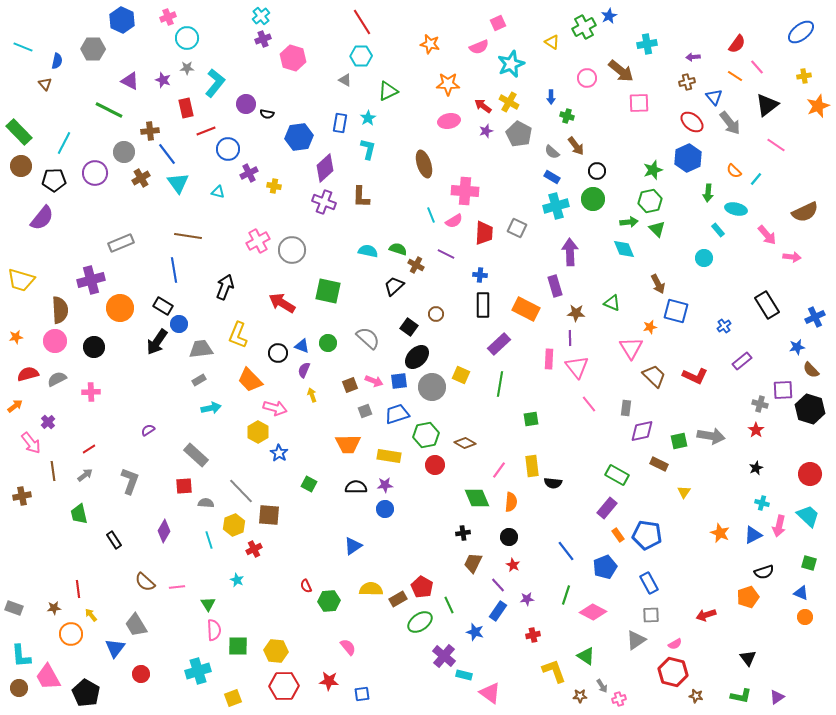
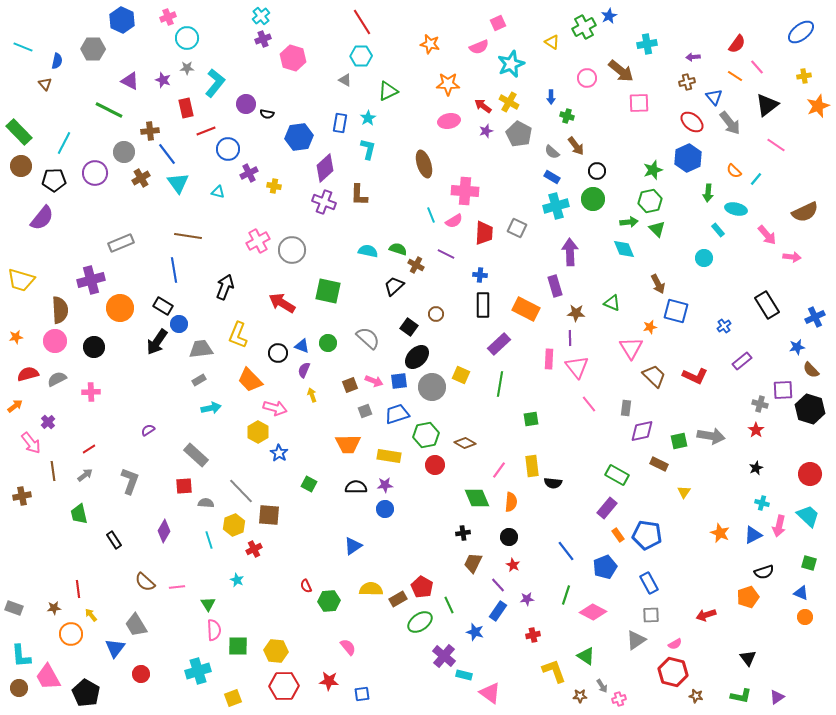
brown L-shape at (361, 197): moved 2 px left, 2 px up
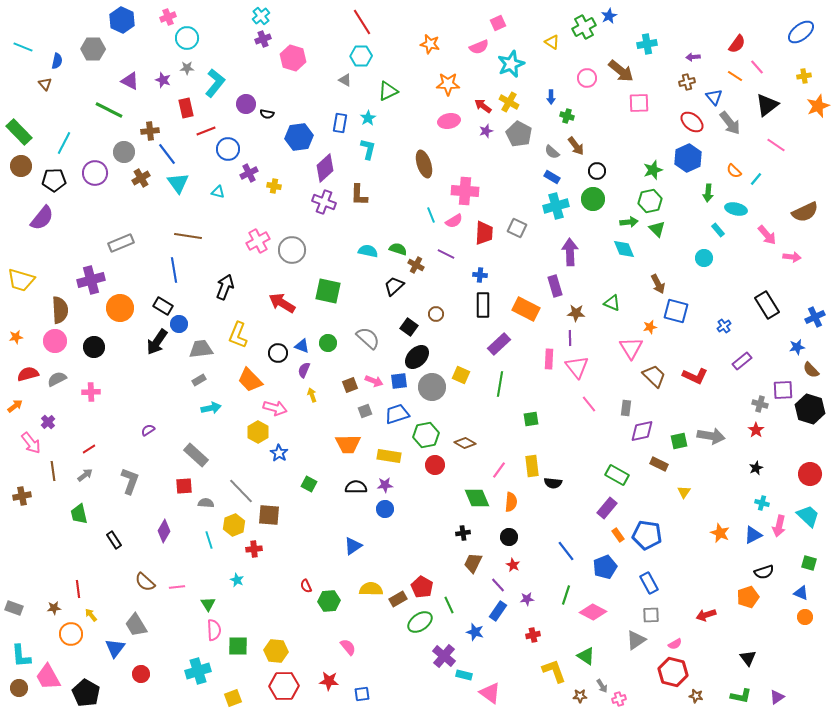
red cross at (254, 549): rotated 21 degrees clockwise
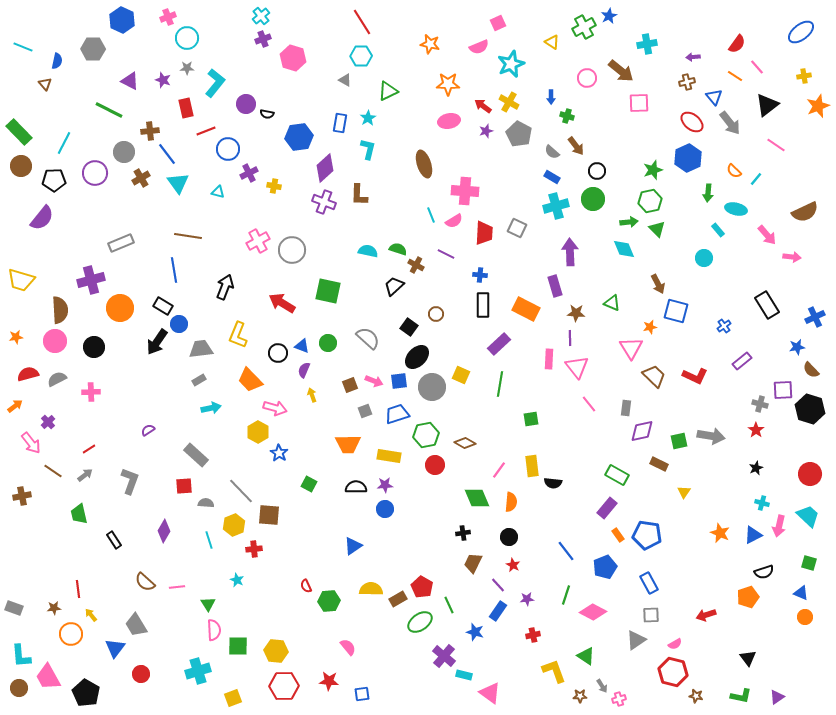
brown line at (53, 471): rotated 48 degrees counterclockwise
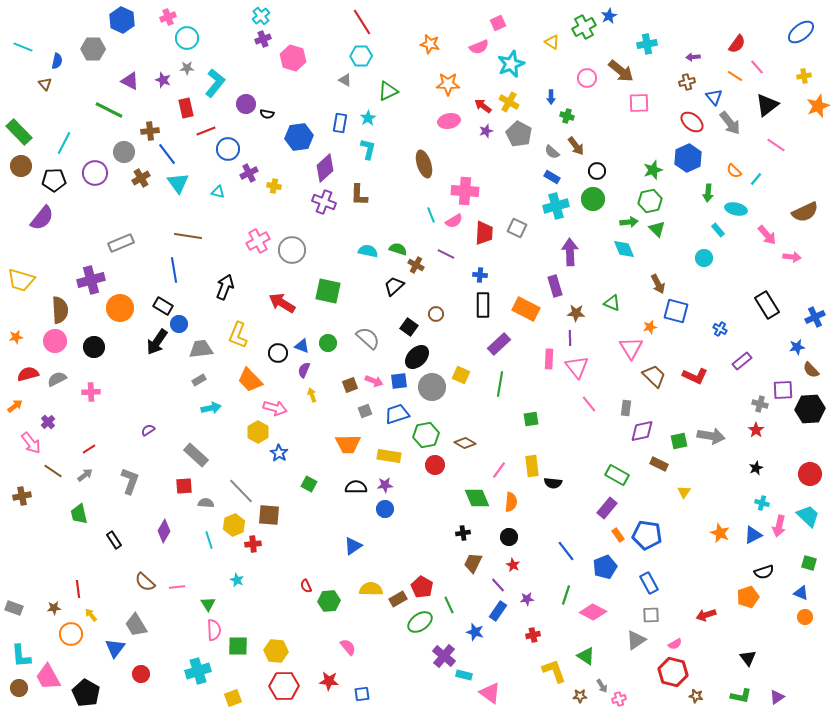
blue cross at (724, 326): moved 4 px left, 3 px down; rotated 24 degrees counterclockwise
black hexagon at (810, 409): rotated 20 degrees counterclockwise
red cross at (254, 549): moved 1 px left, 5 px up
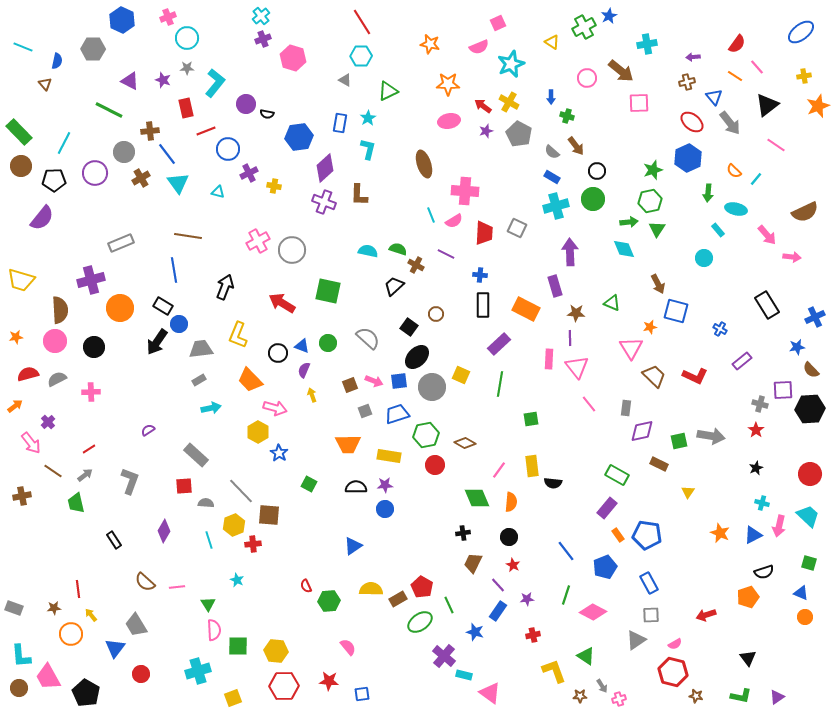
green triangle at (657, 229): rotated 18 degrees clockwise
yellow triangle at (684, 492): moved 4 px right
green trapezoid at (79, 514): moved 3 px left, 11 px up
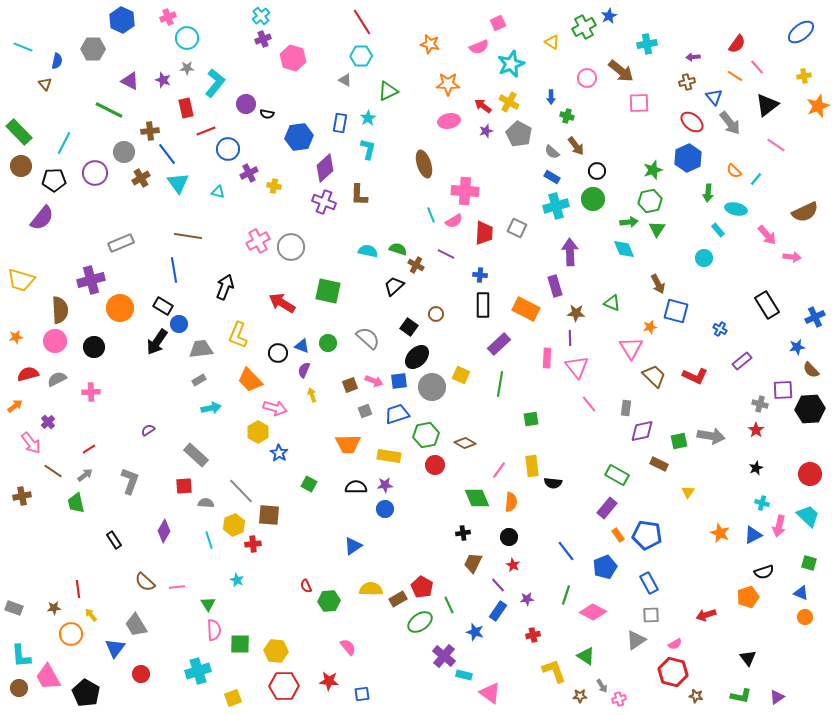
gray circle at (292, 250): moved 1 px left, 3 px up
pink rectangle at (549, 359): moved 2 px left, 1 px up
green square at (238, 646): moved 2 px right, 2 px up
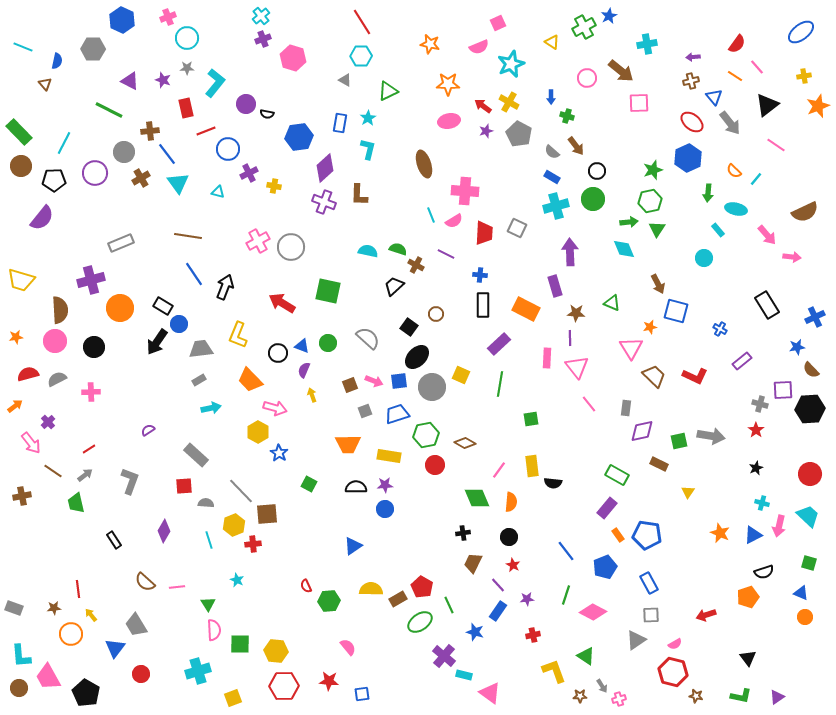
brown cross at (687, 82): moved 4 px right, 1 px up
blue line at (174, 270): moved 20 px right, 4 px down; rotated 25 degrees counterclockwise
brown square at (269, 515): moved 2 px left, 1 px up; rotated 10 degrees counterclockwise
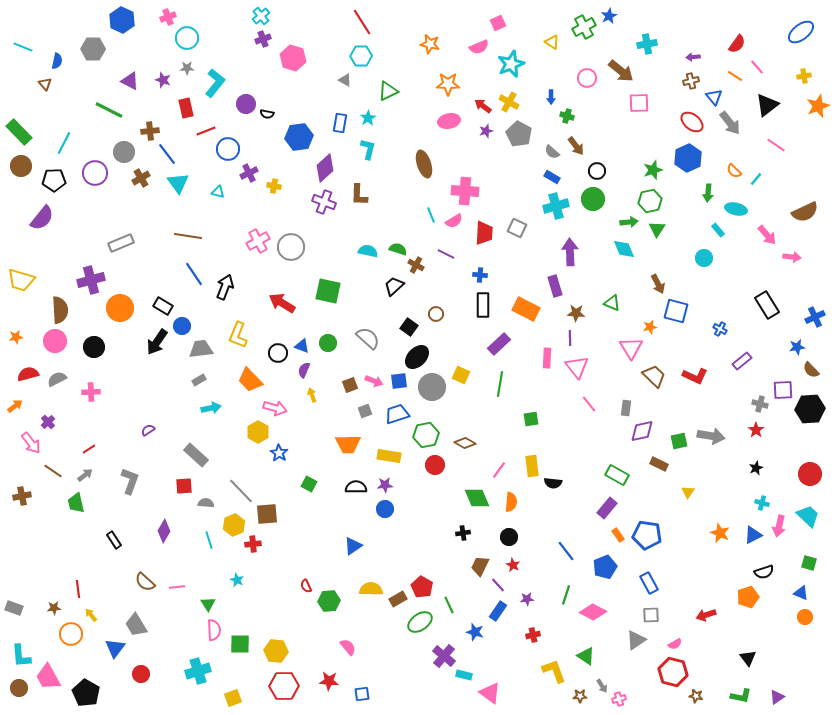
blue circle at (179, 324): moved 3 px right, 2 px down
brown trapezoid at (473, 563): moved 7 px right, 3 px down
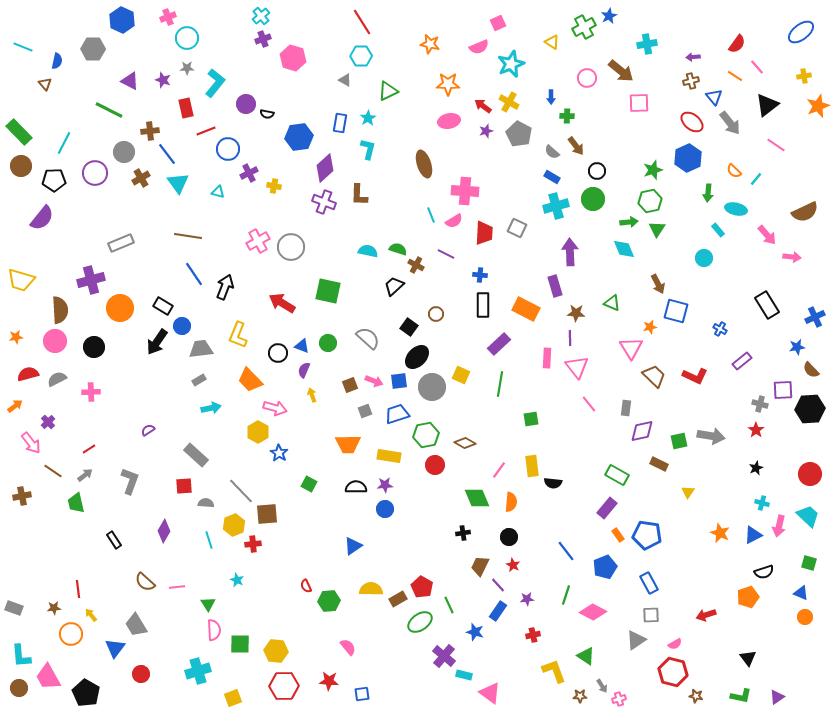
green cross at (567, 116): rotated 16 degrees counterclockwise
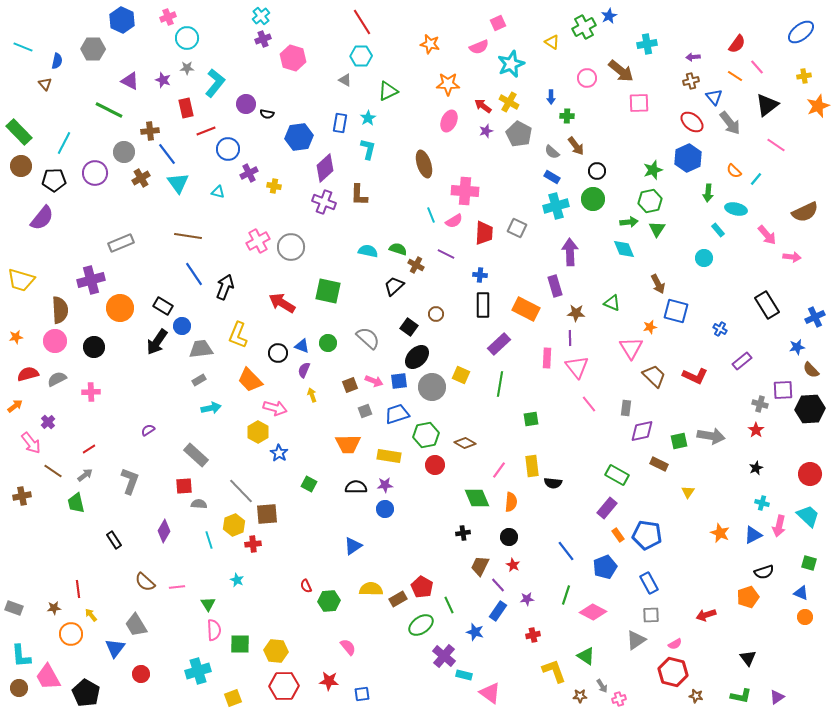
pink ellipse at (449, 121): rotated 55 degrees counterclockwise
gray semicircle at (206, 503): moved 7 px left, 1 px down
green ellipse at (420, 622): moved 1 px right, 3 px down
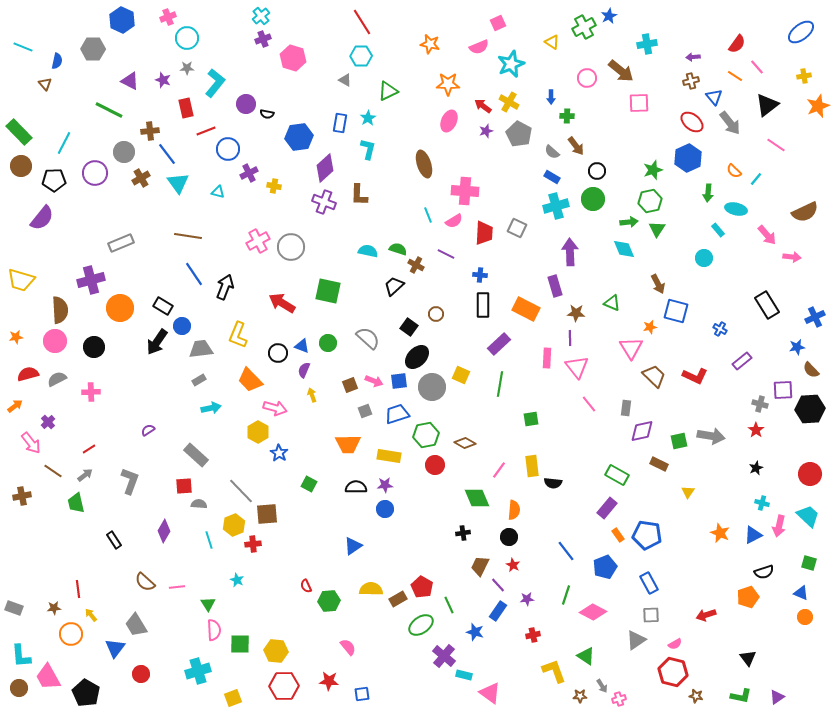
cyan line at (431, 215): moved 3 px left
orange semicircle at (511, 502): moved 3 px right, 8 px down
